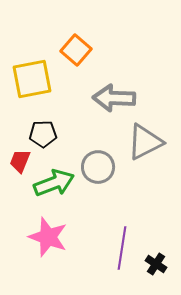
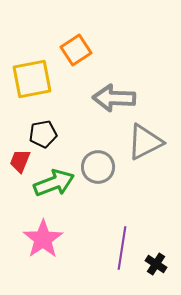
orange square: rotated 16 degrees clockwise
black pentagon: rotated 8 degrees counterclockwise
pink star: moved 5 px left, 2 px down; rotated 18 degrees clockwise
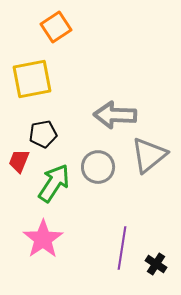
orange square: moved 20 px left, 23 px up
gray arrow: moved 1 px right, 17 px down
gray triangle: moved 4 px right, 13 px down; rotated 12 degrees counterclockwise
red trapezoid: moved 1 px left
green arrow: rotated 36 degrees counterclockwise
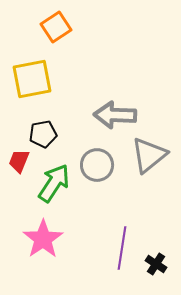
gray circle: moved 1 px left, 2 px up
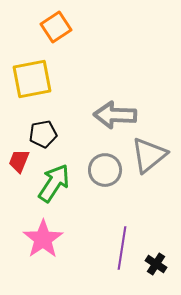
gray circle: moved 8 px right, 5 px down
